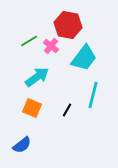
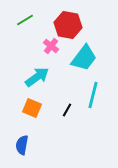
green line: moved 4 px left, 21 px up
blue semicircle: rotated 138 degrees clockwise
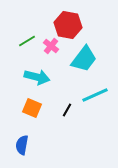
green line: moved 2 px right, 21 px down
cyan trapezoid: moved 1 px down
cyan arrow: rotated 50 degrees clockwise
cyan line: moved 2 px right; rotated 52 degrees clockwise
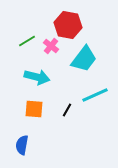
orange square: moved 2 px right, 1 px down; rotated 18 degrees counterclockwise
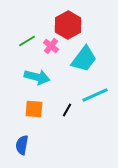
red hexagon: rotated 20 degrees clockwise
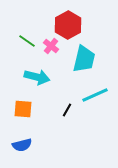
green line: rotated 66 degrees clockwise
cyan trapezoid: rotated 24 degrees counterclockwise
orange square: moved 11 px left
blue semicircle: rotated 114 degrees counterclockwise
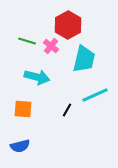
green line: rotated 18 degrees counterclockwise
blue semicircle: moved 2 px left, 1 px down
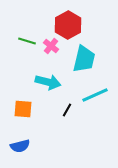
cyan arrow: moved 11 px right, 5 px down
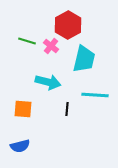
cyan line: rotated 28 degrees clockwise
black line: moved 1 px up; rotated 24 degrees counterclockwise
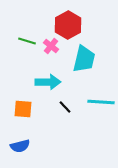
cyan arrow: rotated 15 degrees counterclockwise
cyan line: moved 6 px right, 7 px down
black line: moved 2 px left, 2 px up; rotated 48 degrees counterclockwise
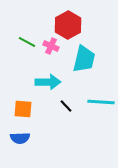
green line: moved 1 px down; rotated 12 degrees clockwise
pink cross: rotated 14 degrees counterclockwise
black line: moved 1 px right, 1 px up
blue semicircle: moved 8 px up; rotated 12 degrees clockwise
